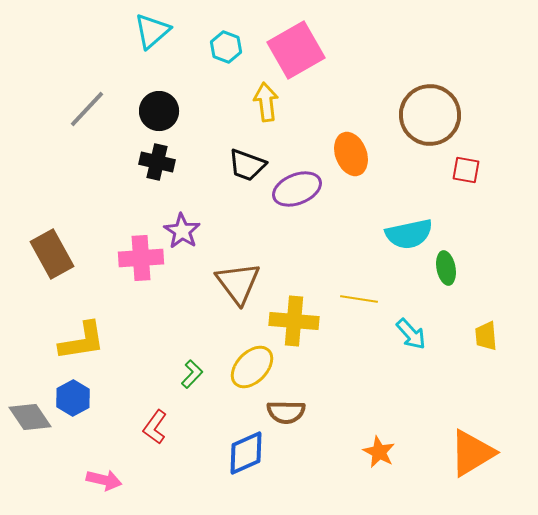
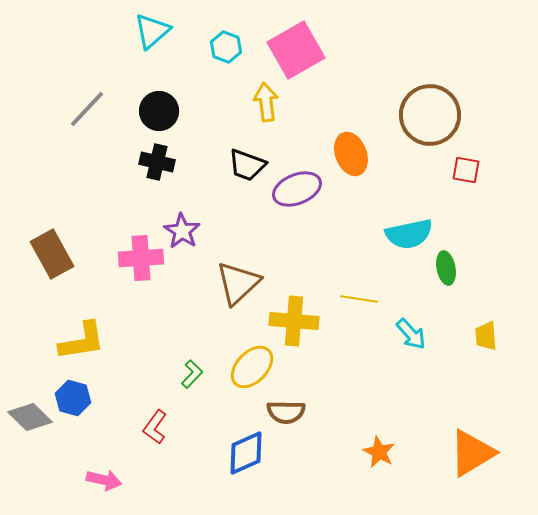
brown triangle: rotated 24 degrees clockwise
blue hexagon: rotated 16 degrees counterclockwise
gray diamond: rotated 12 degrees counterclockwise
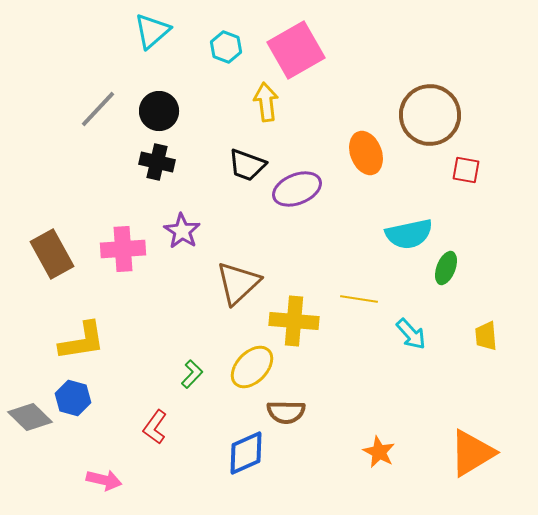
gray line: moved 11 px right
orange ellipse: moved 15 px right, 1 px up
pink cross: moved 18 px left, 9 px up
green ellipse: rotated 32 degrees clockwise
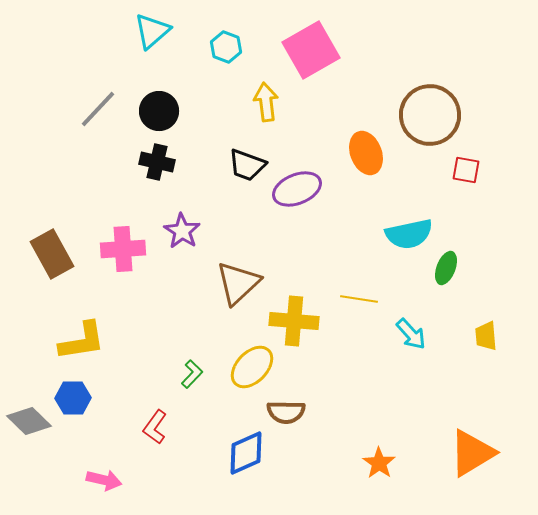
pink square: moved 15 px right
blue hexagon: rotated 16 degrees counterclockwise
gray diamond: moved 1 px left, 4 px down
orange star: moved 11 px down; rotated 8 degrees clockwise
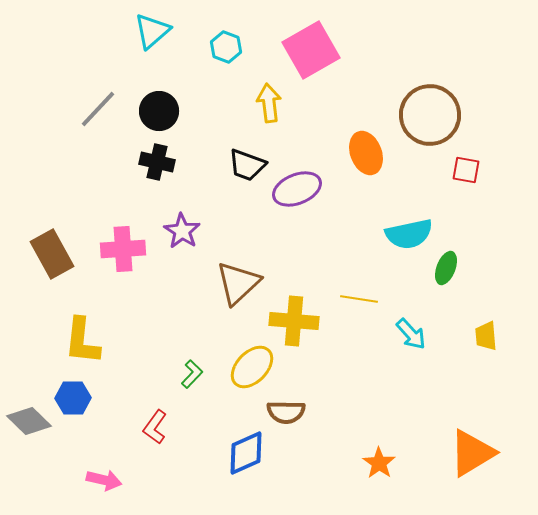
yellow arrow: moved 3 px right, 1 px down
yellow L-shape: rotated 105 degrees clockwise
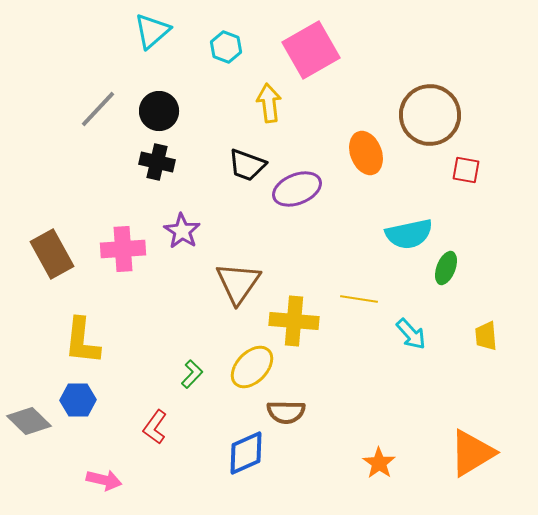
brown triangle: rotated 12 degrees counterclockwise
blue hexagon: moved 5 px right, 2 px down
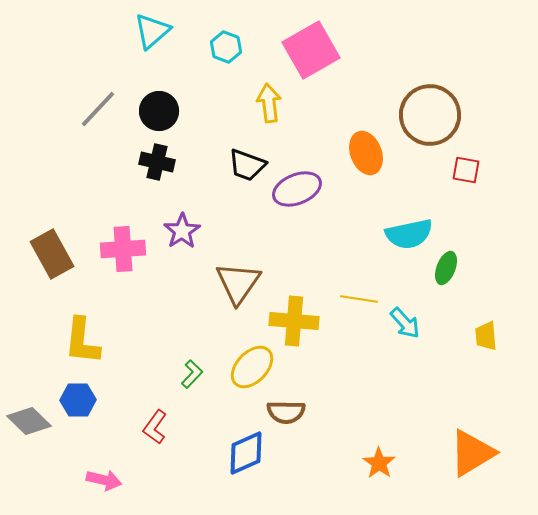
purple star: rotated 6 degrees clockwise
cyan arrow: moved 6 px left, 11 px up
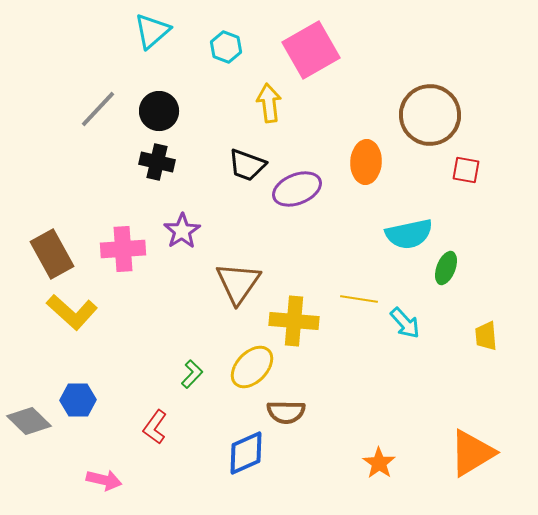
orange ellipse: moved 9 px down; rotated 24 degrees clockwise
yellow L-shape: moved 10 px left, 29 px up; rotated 54 degrees counterclockwise
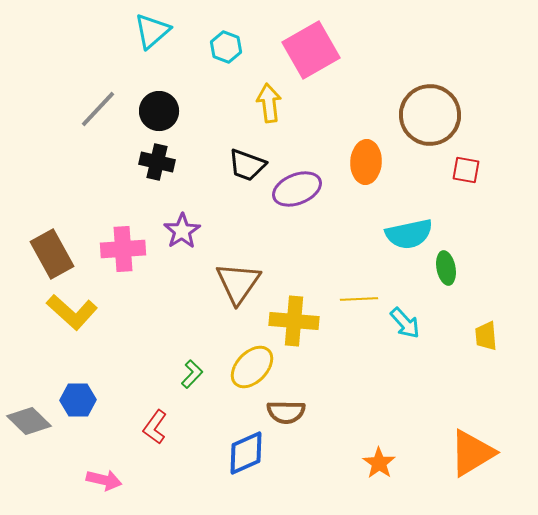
green ellipse: rotated 32 degrees counterclockwise
yellow line: rotated 12 degrees counterclockwise
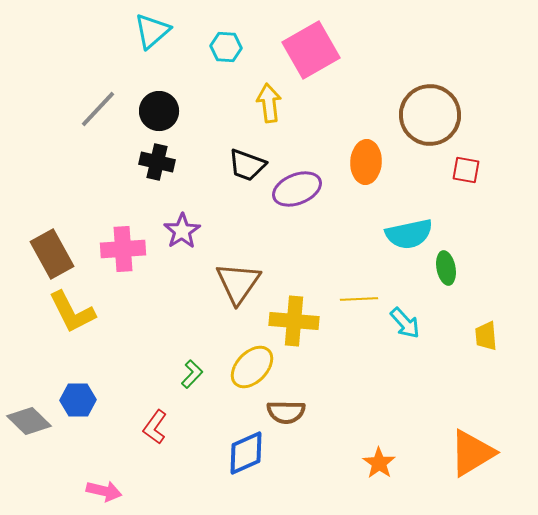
cyan hexagon: rotated 16 degrees counterclockwise
yellow L-shape: rotated 21 degrees clockwise
pink arrow: moved 11 px down
